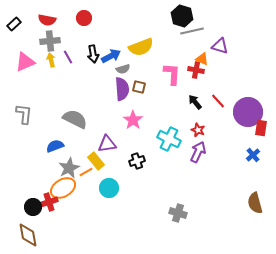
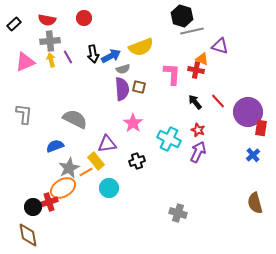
pink star at (133, 120): moved 3 px down
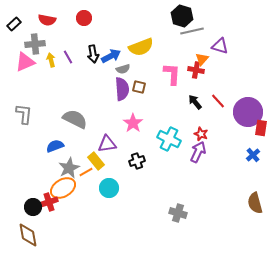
gray cross at (50, 41): moved 15 px left, 3 px down
orange triangle at (202, 59): rotated 48 degrees clockwise
red star at (198, 130): moved 3 px right, 4 px down
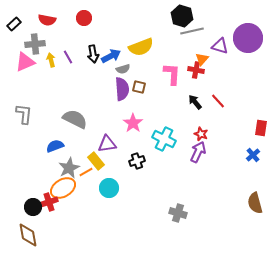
purple circle at (248, 112): moved 74 px up
cyan cross at (169, 139): moved 5 px left
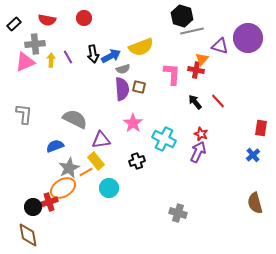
yellow arrow at (51, 60): rotated 16 degrees clockwise
purple triangle at (107, 144): moved 6 px left, 4 px up
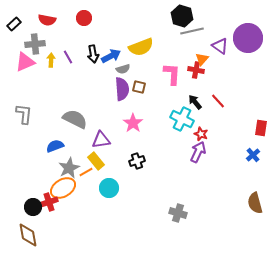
purple triangle at (220, 46): rotated 18 degrees clockwise
cyan cross at (164, 139): moved 18 px right, 20 px up
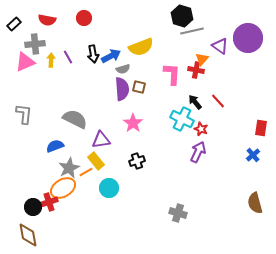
red star at (201, 134): moved 5 px up
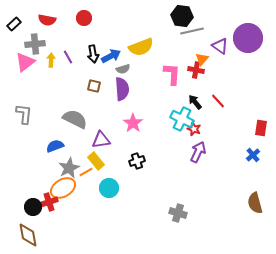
black hexagon at (182, 16): rotated 10 degrees counterclockwise
pink triangle at (25, 62): rotated 15 degrees counterclockwise
brown square at (139, 87): moved 45 px left, 1 px up
red star at (201, 129): moved 7 px left
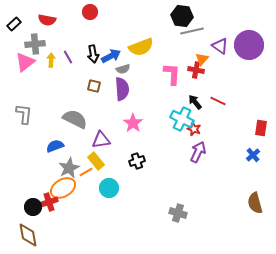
red circle at (84, 18): moved 6 px right, 6 px up
purple circle at (248, 38): moved 1 px right, 7 px down
red line at (218, 101): rotated 21 degrees counterclockwise
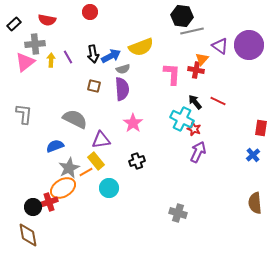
brown semicircle at (255, 203): rotated 10 degrees clockwise
